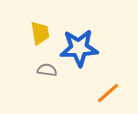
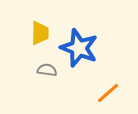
yellow trapezoid: rotated 10 degrees clockwise
blue star: rotated 24 degrees clockwise
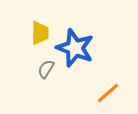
blue star: moved 4 px left
gray semicircle: moved 1 px left, 1 px up; rotated 66 degrees counterclockwise
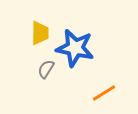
blue star: rotated 9 degrees counterclockwise
orange line: moved 4 px left; rotated 10 degrees clockwise
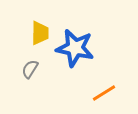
gray semicircle: moved 16 px left
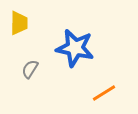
yellow trapezoid: moved 21 px left, 10 px up
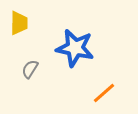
orange line: rotated 10 degrees counterclockwise
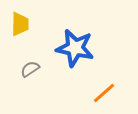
yellow trapezoid: moved 1 px right, 1 px down
gray semicircle: rotated 24 degrees clockwise
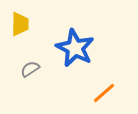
blue star: rotated 15 degrees clockwise
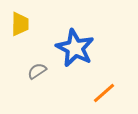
gray semicircle: moved 7 px right, 2 px down
